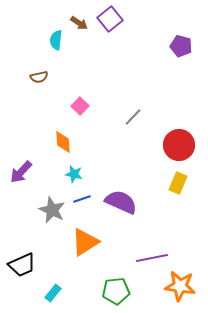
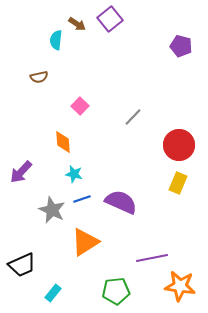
brown arrow: moved 2 px left, 1 px down
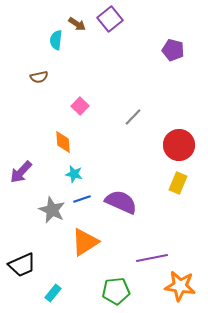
purple pentagon: moved 8 px left, 4 px down
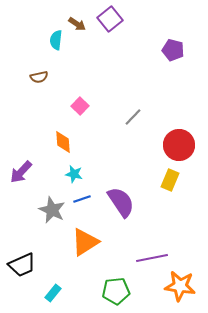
yellow rectangle: moved 8 px left, 3 px up
purple semicircle: rotated 32 degrees clockwise
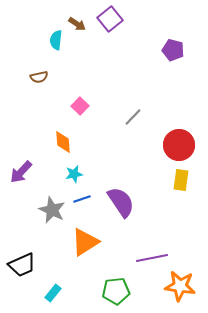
cyan star: rotated 24 degrees counterclockwise
yellow rectangle: moved 11 px right; rotated 15 degrees counterclockwise
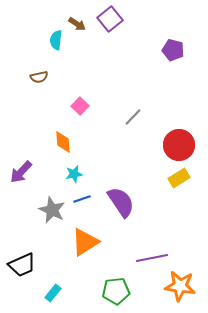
yellow rectangle: moved 2 px left, 2 px up; rotated 50 degrees clockwise
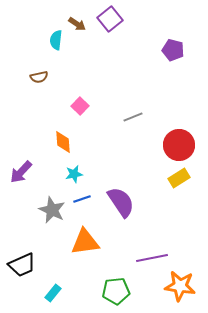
gray line: rotated 24 degrees clockwise
orange triangle: rotated 24 degrees clockwise
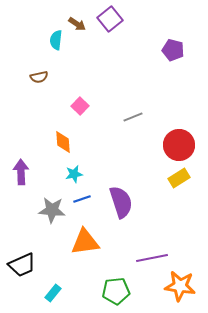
purple arrow: rotated 135 degrees clockwise
purple semicircle: rotated 16 degrees clockwise
gray star: rotated 20 degrees counterclockwise
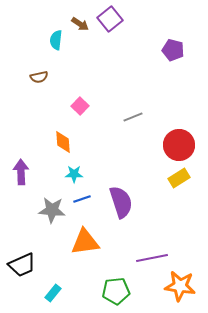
brown arrow: moved 3 px right
cyan star: rotated 12 degrees clockwise
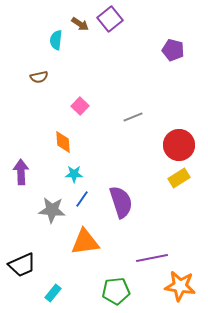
blue line: rotated 36 degrees counterclockwise
